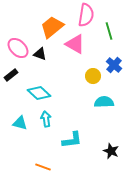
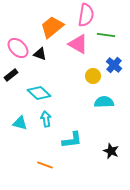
green line: moved 3 px left, 4 px down; rotated 66 degrees counterclockwise
pink triangle: moved 3 px right
orange line: moved 2 px right, 2 px up
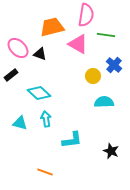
orange trapezoid: rotated 25 degrees clockwise
orange line: moved 7 px down
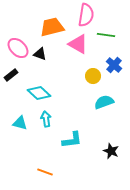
cyan semicircle: rotated 18 degrees counterclockwise
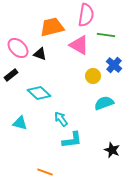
pink triangle: moved 1 px right, 1 px down
cyan semicircle: moved 1 px down
cyan arrow: moved 15 px right; rotated 28 degrees counterclockwise
black star: moved 1 px right, 1 px up
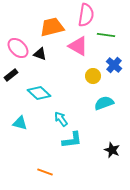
pink triangle: moved 1 px left, 1 px down
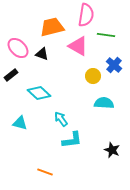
black triangle: moved 2 px right
cyan semicircle: rotated 24 degrees clockwise
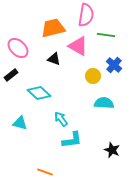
orange trapezoid: moved 1 px right, 1 px down
black triangle: moved 12 px right, 5 px down
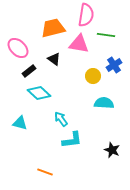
pink triangle: moved 1 px right, 2 px up; rotated 20 degrees counterclockwise
black triangle: rotated 16 degrees clockwise
blue cross: rotated 14 degrees clockwise
black rectangle: moved 18 px right, 4 px up
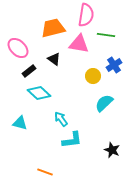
cyan semicircle: rotated 48 degrees counterclockwise
